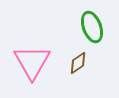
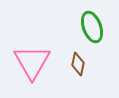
brown diamond: moved 1 px down; rotated 45 degrees counterclockwise
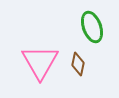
pink triangle: moved 8 px right
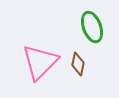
pink triangle: rotated 15 degrees clockwise
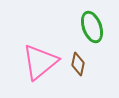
pink triangle: rotated 6 degrees clockwise
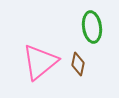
green ellipse: rotated 12 degrees clockwise
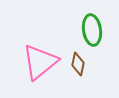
green ellipse: moved 3 px down
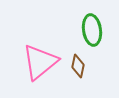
brown diamond: moved 2 px down
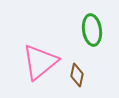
brown diamond: moved 1 px left, 9 px down
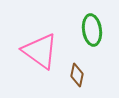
pink triangle: moved 11 px up; rotated 45 degrees counterclockwise
